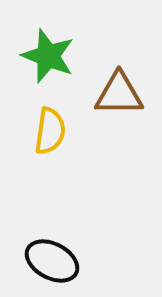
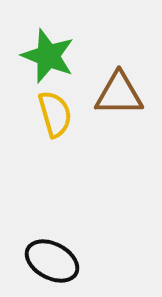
yellow semicircle: moved 5 px right, 17 px up; rotated 24 degrees counterclockwise
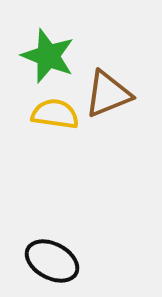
brown triangle: moved 11 px left; rotated 22 degrees counterclockwise
yellow semicircle: rotated 66 degrees counterclockwise
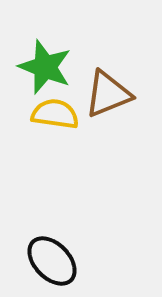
green star: moved 3 px left, 11 px down
black ellipse: rotated 18 degrees clockwise
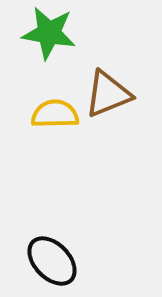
green star: moved 4 px right, 34 px up; rotated 12 degrees counterclockwise
yellow semicircle: rotated 9 degrees counterclockwise
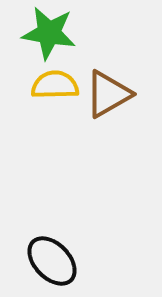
brown triangle: rotated 8 degrees counterclockwise
yellow semicircle: moved 29 px up
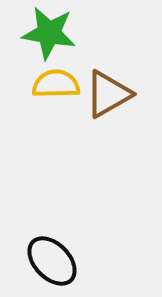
yellow semicircle: moved 1 px right, 1 px up
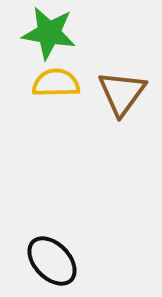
yellow semicircle: moved 1 px up
brown triangle: moved 14 px right, 1 px up; rotated 24 degrees counterclockwise
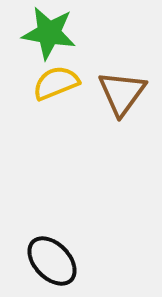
yellow semicircle: rotated 21 degrees counterclockwise
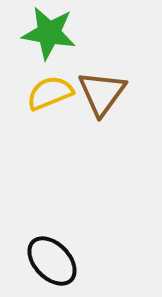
yellow semicircle: moved 6 px left, 10 px down
brown triangle: moved 20 px left
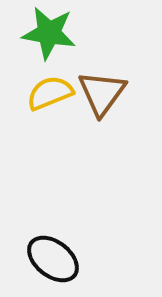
black ellipse: moved 1 px right, 2 px up; rotated 8 degrees counterclockwise
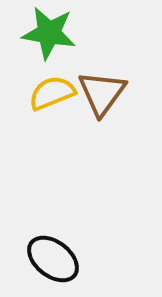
yellow semicircle: moved 2 px right
